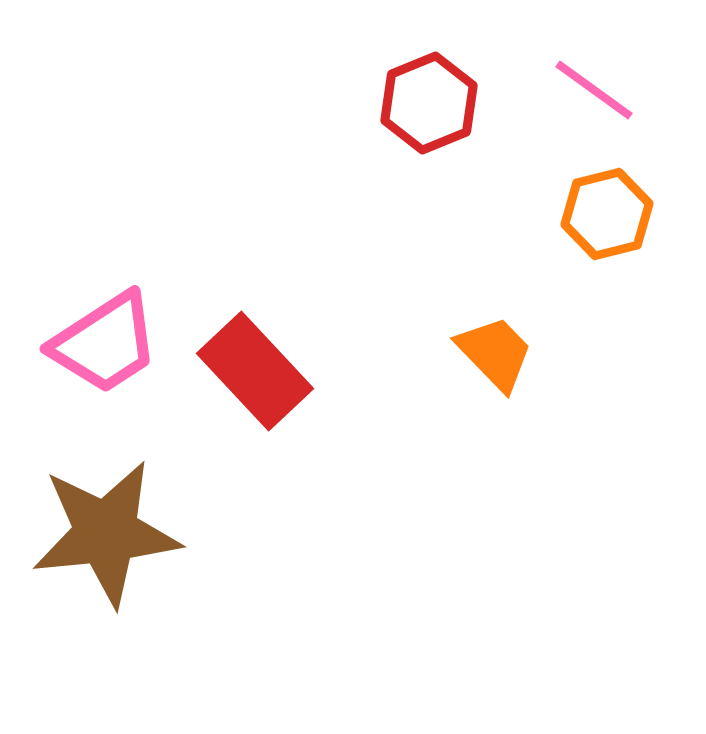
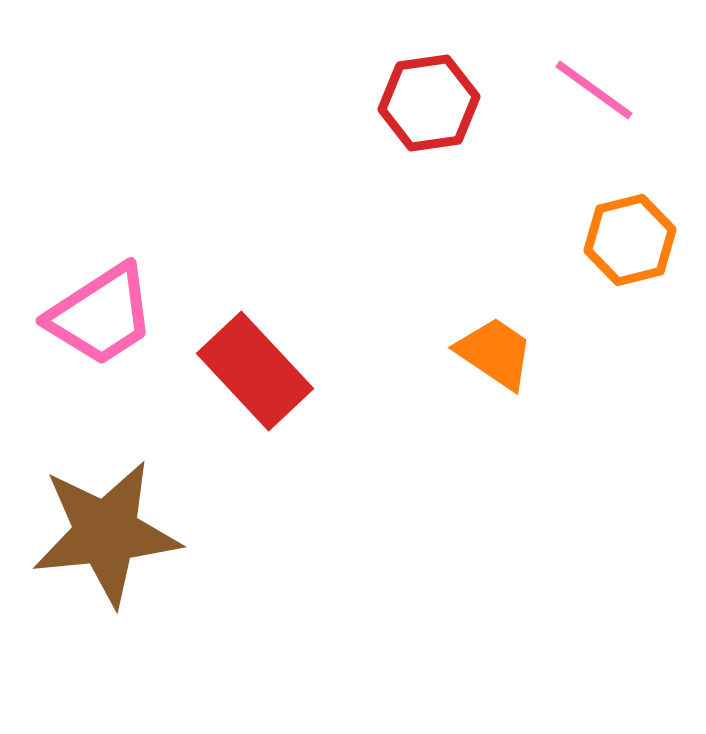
red hexagon: rotated 14 degrees clockwise
orange hexagon: moved 23 px right, 26 px down
pink trapezoid: moved 4 px left, 28 px up
orange trapezoid: rotated 12 degrees counterclockwise
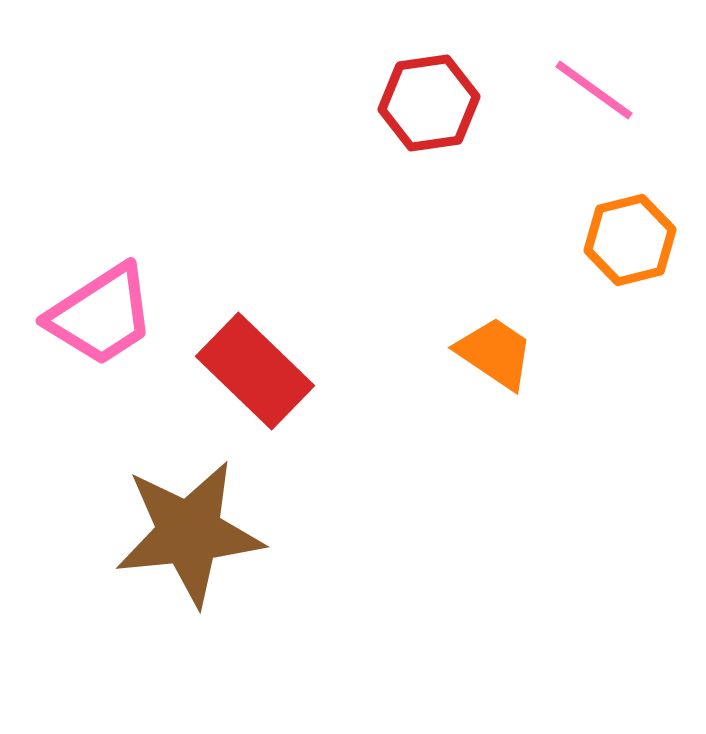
red rectangle: rotated 3 degrees counterclockwise
brown star: moved 83 px right
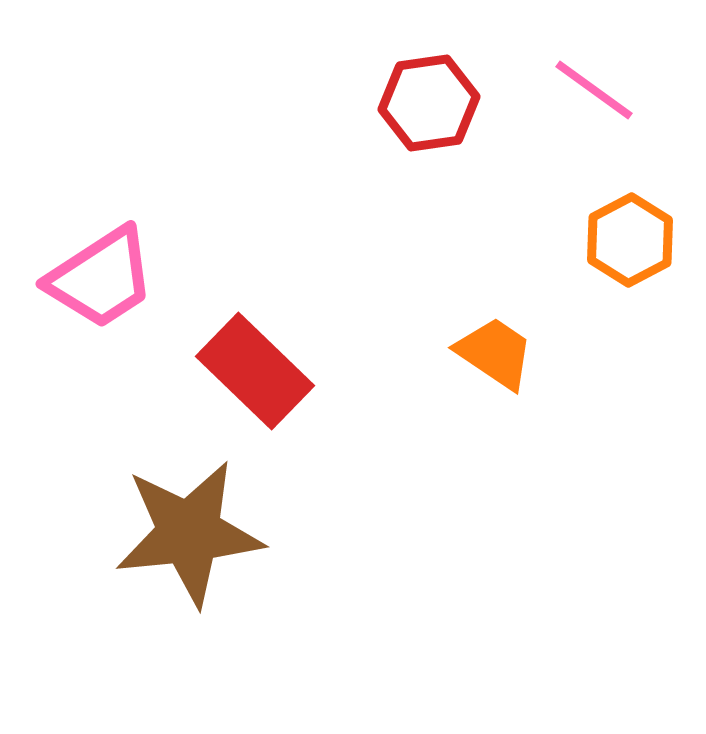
orange hexagon: rotated 14 degrees counterclockwise
pink trapezoid: moved 37 px up
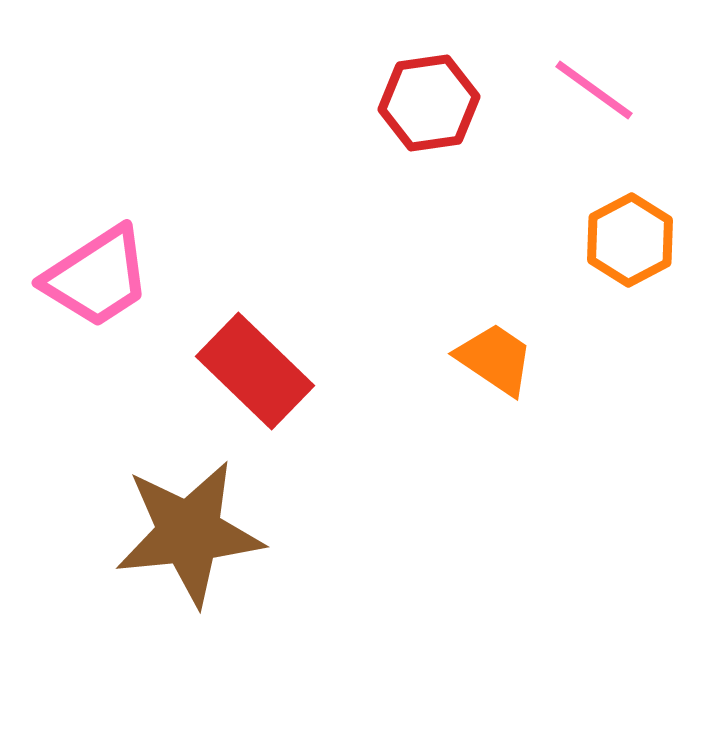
pink trapezoid: moved 4 px left, 1 px up
orange trapezoid: moved 6 px down
